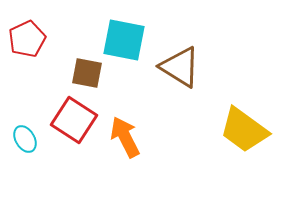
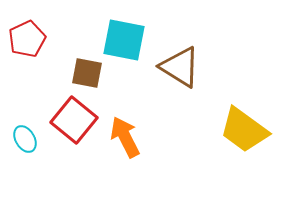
red square: rotated 6 degrees clockwise
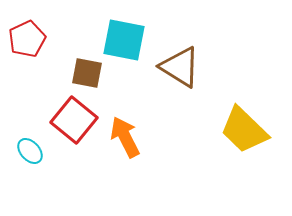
yellow trapezoid: rotated 8 degrees clockwise
cyan ellipse: moved 5 px right, 12 px down; rotated 12 degrees counterclockwise
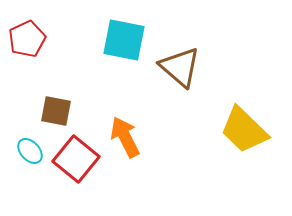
brown triangle: rotated 9 degrees clockwise
brown square: moved 31 px left, 38 px down
red square: moved 2 px right, 39 px down
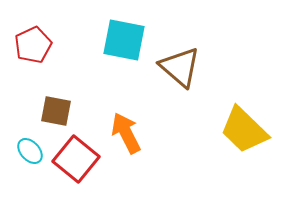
red pentagon: moved 6 px right, 6 px down
orange arrow: moved 1 px right, 4 px up
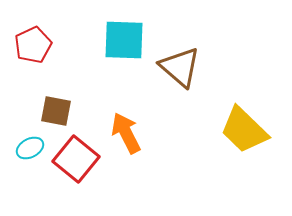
cyan square: rotated 9 degrees counterclockwise
cyan ellipse: moved 3 px up; rotated 76 degrees counterclockwise
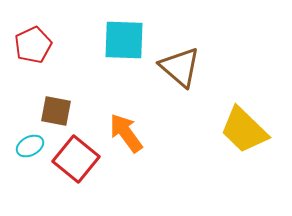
orange arrow: rotated 9 degrees counterclockwise
cyan ellipse: moved 2 px up
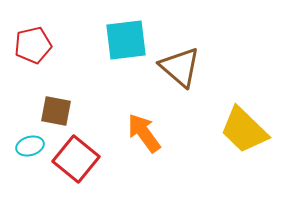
cyan square: moved 2 px right; rotated 9 degrees counterclockwise
red pentagon: rotated 12 degrees clockwise
orange arrow: moved 18 px right
cyan ellipse: rotated 12 degrees clockwise
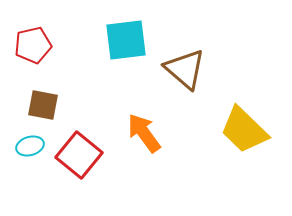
brown triangle: moved 5 px right, 2 px down
brown square: moved 13 px left, 6 px up
red square: moved 3 px right, 4 px up
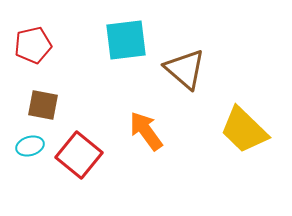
orange arrow: moved 2 px right, 2 px up
